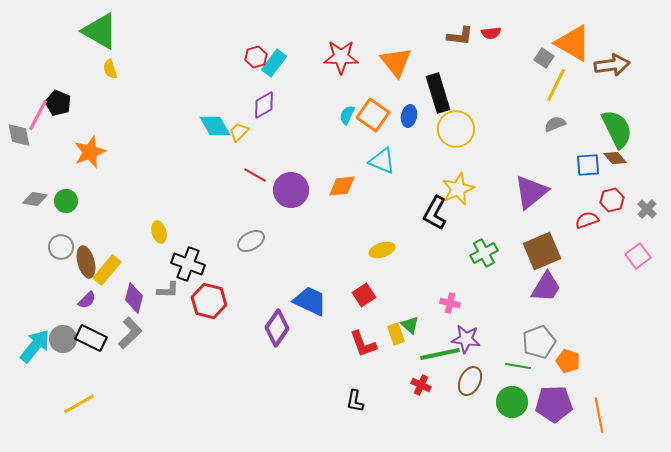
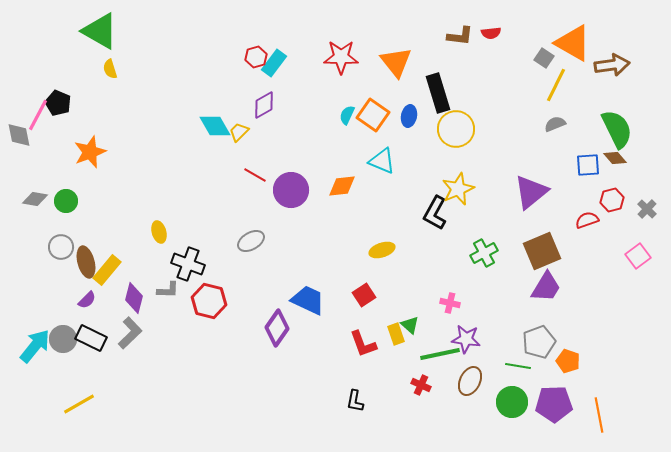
blue trapezoid at (310, 301): moved 2 px left, 1 px up
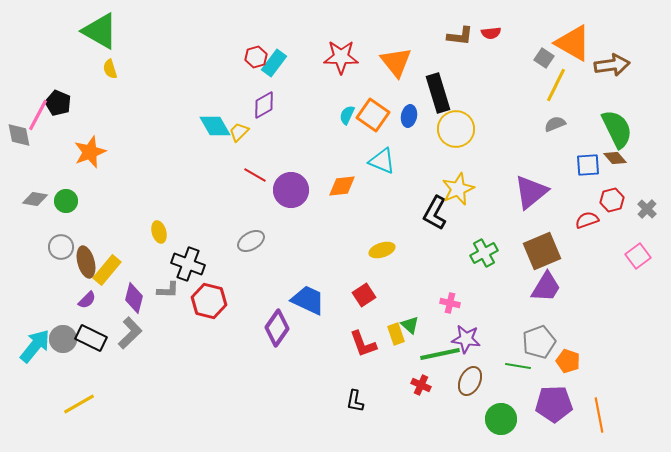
green circle at (512, 402): moved 11 px left, 17 px down
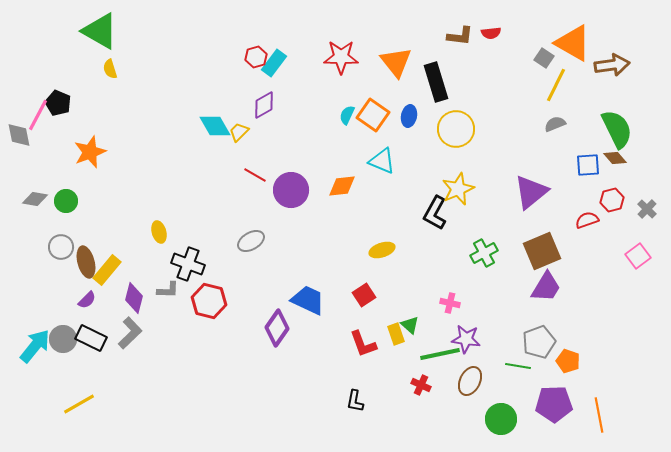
black rectangle at (438, 93): moved 2 px left, 11 px up
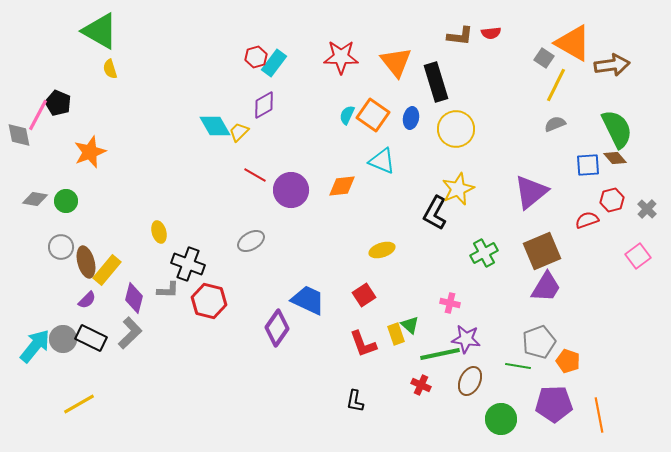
blue ellipse at (409, 116): moved 2 px right, 2 px down
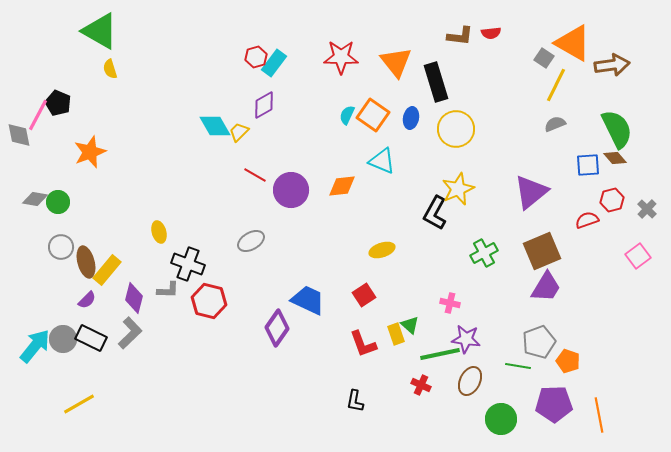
green circle at (66, 201): moved 8 px left, 1 px down
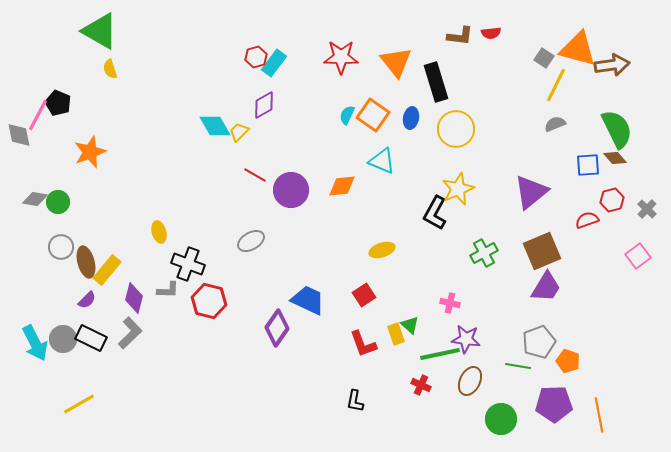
orange triangle at (573, 43): moved 5 px right, 6 px down; rotated 15 degrees counterclockwise
cyan arrow at (35, 346): moved 3 px up; rotated 114 degrees clockwise
